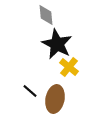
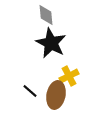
black star: moved 6 px left, 1 px up
yellow cross: moved 9 px down; rotated 24 degrees clockwise
brown ellipse: moved 1 px right, 4 px up
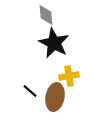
black star: moved 3 px right
yellow cross: rotated 18 degrees clockwise
brown ellipse: moved 1 px left, 2 px down
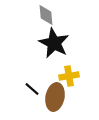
black line: moved 2 px right, 2 px up
